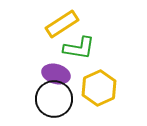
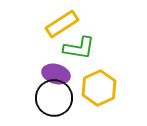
black circle: moved 1 px up
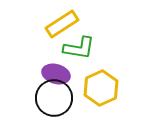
yellow hexagon: moved 2 px right
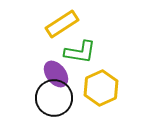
green L-shape: moved 1 px right, 4 px down
purple ellipse: rotated 36 degrees clockwise
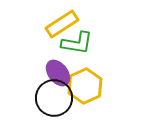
green L-shape: moved 3 px left, 9 px up
purple ellipse: moved 2 px right, 1 px up
yellow hexagon: moved 16 px left, 2 px up
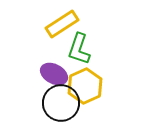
green L-shape: moved 2 px right, 6 px down; rotated 100 degrees clockwise
purple ellipse: moved 4 px left, 1 px down; rotated 24 degrees counterclockwise
black circle: moved 7 px right, 5 px down
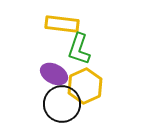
yellow rectangle: rotated 40 degrees clockwise
black circle: moved 1 px right, 1 px down
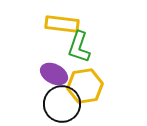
green L-shape: moved 2 px up
yellow hexagon: rotated 16 degrees clockwise
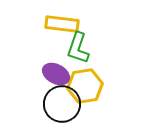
green L-shape: moved 1 px left, 1 px down
purple ellipse: moved 2 px right
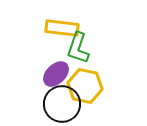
yellow rectangle: moved 4 px down
purple ellipse: rotated 72 degrees counterclockwise
yellow hexagon: rotated 20 degrees clockwise
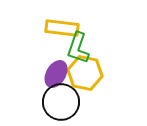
purple ellipse: rotated 16 degrees counterclockwise
yellow hexagon: moved 13 px up
black circle: moved 1 px left, 2 px up
